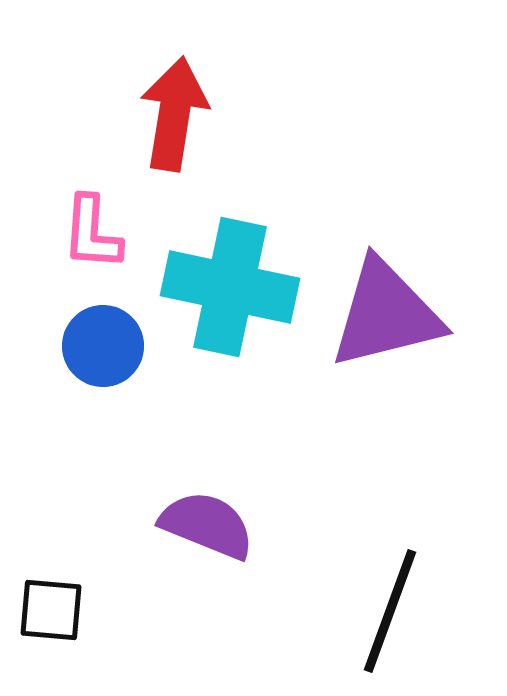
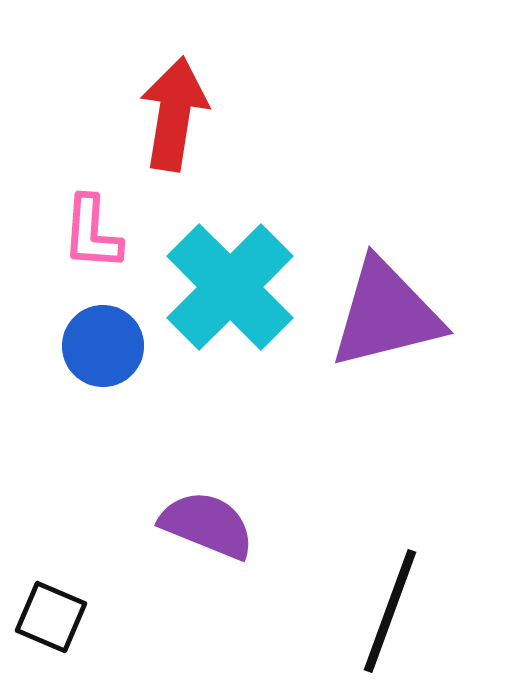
cyan cross: rotated 33 degrees clockwise
black square: moved 7 px down; rotated 18 degrees clockwise
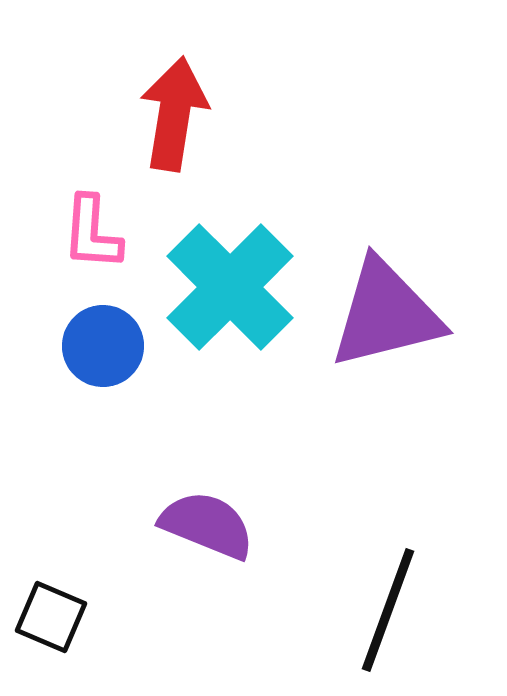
black line: moved 2 px left, 1 px up
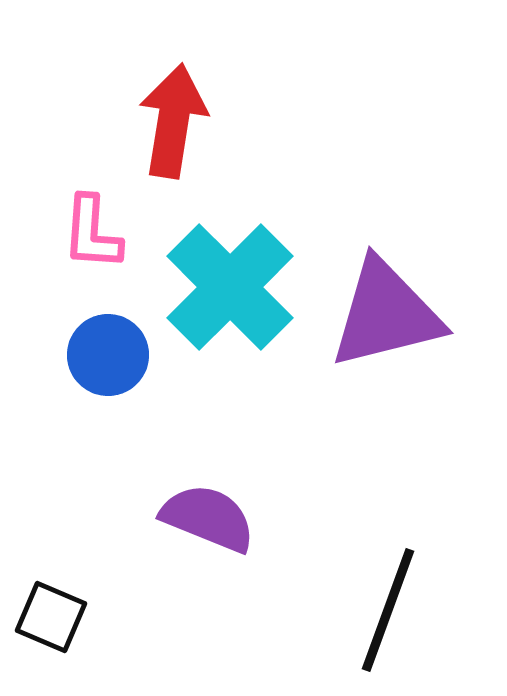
red arrow: moved 1 px left, 7 px down
blue circle: moved 5 px right, 9 px down
purple semicircle: moved 1 px right, 7 px up
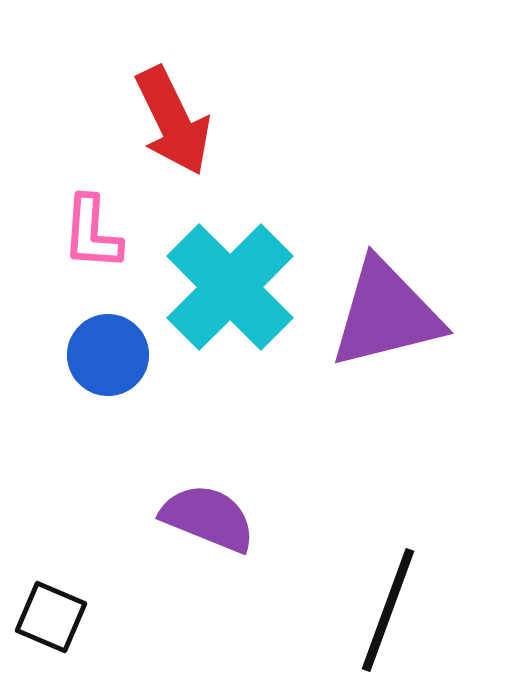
red arrow: rotated 145 degrees clockwise
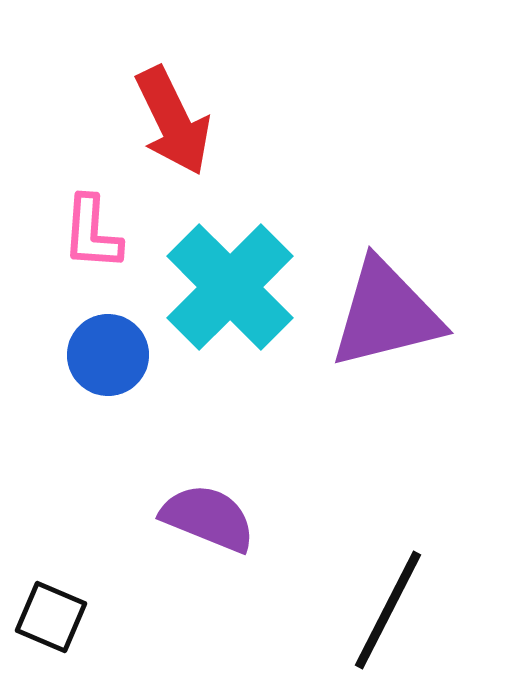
black line: rotated 7 degrees clockwise
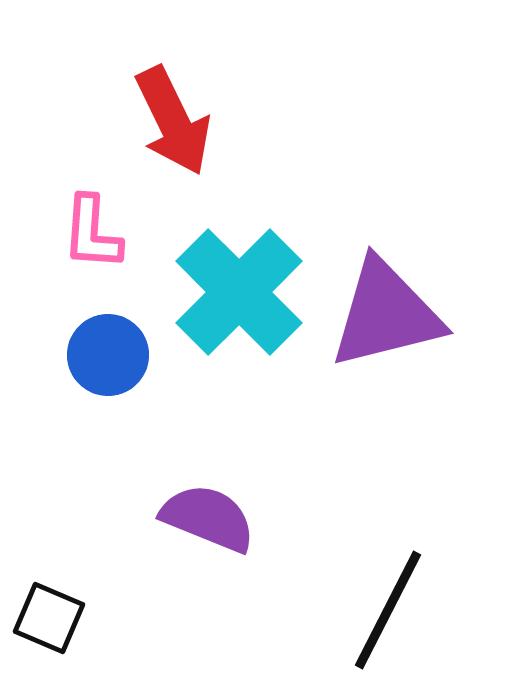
cyan cross: moved 9 px right, 5 px down
black square: moved 2 px left, 1 px down
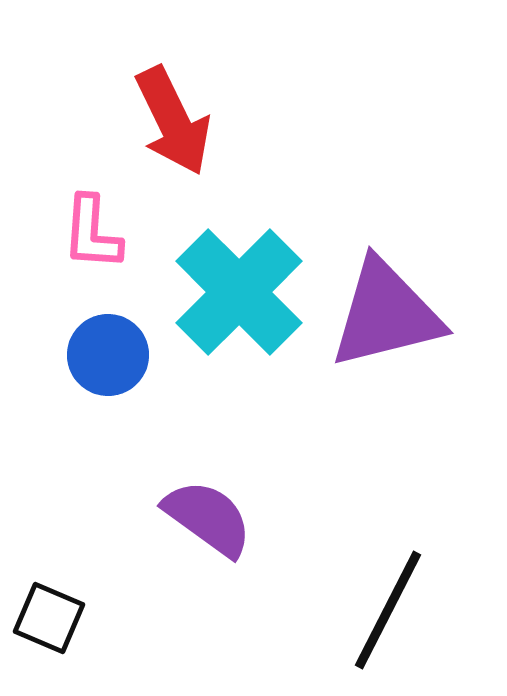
purple semicircle: rotated 14 degrees clockwise
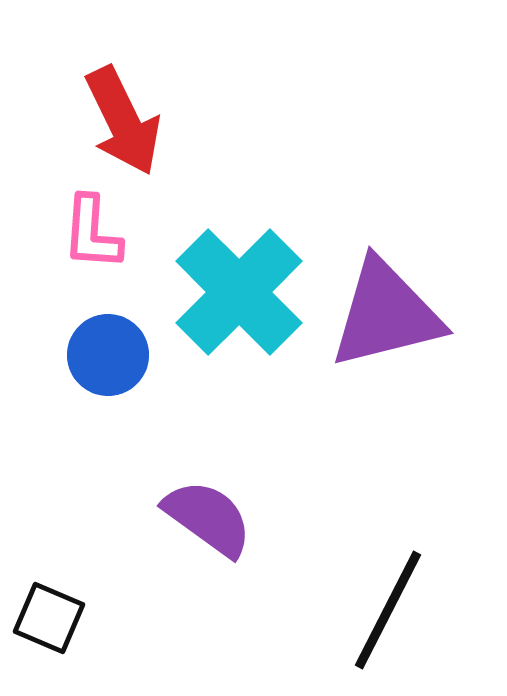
red arrow: moved 50 px left
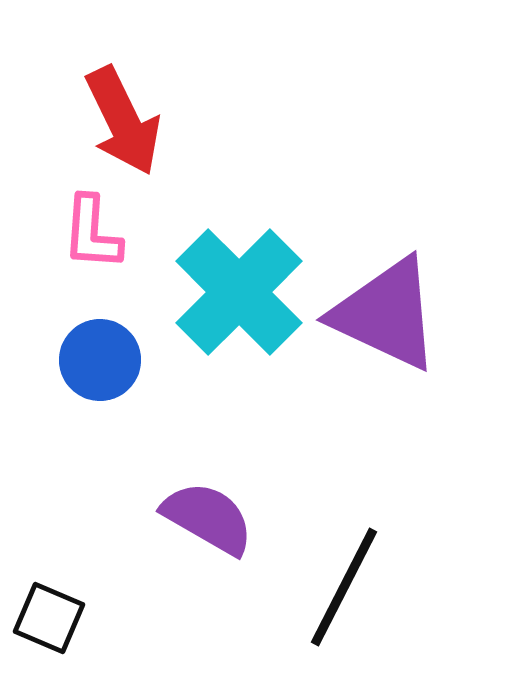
purple triangle: rotated 39 degrees clockwise
blue circle: moved 8 px left, 5 px down
purple semicircle: rotated 6 degrees counterclockwise
black line: moved 44 px left, 23 px up
